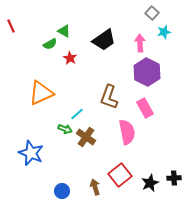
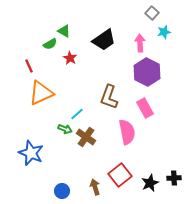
red line: moved 18 px right, 40 px down
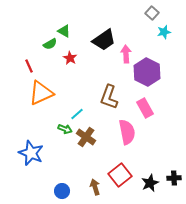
pink arrow: moved 14 px left, 11 px down
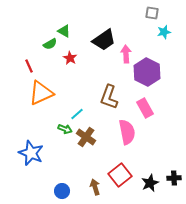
gray square: rotated 32 degrees counterclockwise
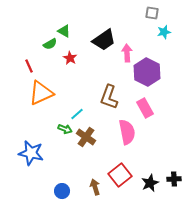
pink arrow: moved 1 px right, 1 px up
blue star: rotated 10 degrees counterclockwise
black cross: moved 1 px down
